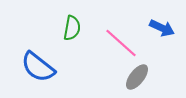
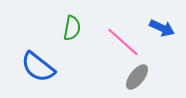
pink line: moved 2 px right, 1 px up
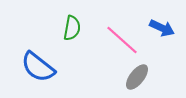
pink line: moved 1 px left, 2 px up
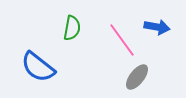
blue arrow: moved 5 px left, 1 px up; rotated 15 degrees counterclockwise
pink line: rotated 12 degrees clockwise
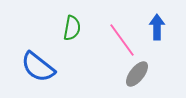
blue arrow: rotated 100 degrees counterclockwise
gray ellipse: moved 3 px up
